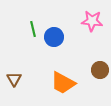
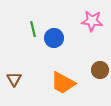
blue circle: moved 1 px down
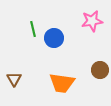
pink star: rotated 15 degrees counterclockwise
orange trapezoid: moved 1 px left; rotated 20 degrees counterclockwise
